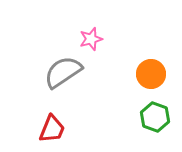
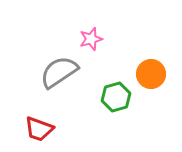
gray semicircle: moved 4 px left
green hexagon: moved 39 px left, 20 px up; rotated 24 degrees clockwise
red trapezoid: moved 13 px left; rotated 88 degrees clockwise
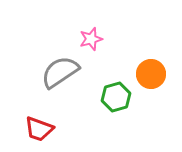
gray semicircle: moved 1 px right
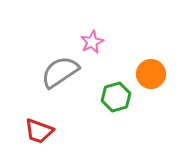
pink star: moved 1 px right, 3 px down; rotated 10 degrees counterclockwise
red trapezoid: moved 2 px down
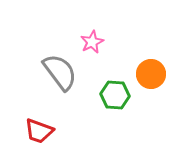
gray semicircle: rotated 87 degrees clockwise
green hexagon: moved 1 px left, 2 px up; rotated 20 degrees clockwise
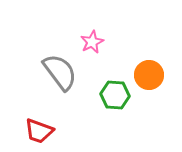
orange circle: moved 2 px left, 1 px down
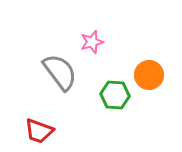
pink star: rotated 10 degrees clockwise
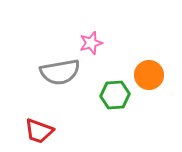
pink star: moved 1 px left, 1 px down
gray semicircle: rotated 117 degrees clockwise
green hexagon: rotated 8 degrees counterclockwise
